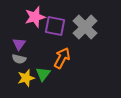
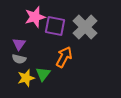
orange arrow: moved 2 px right, 1 px up
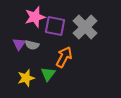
gray semicircle: moved 13 px right, 14 px up
green triangle: moved 5 px right
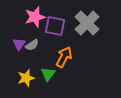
gray cross: moved 2 px right, 4 px up
gray semicircle: rotated 48 degrees counterclockwise
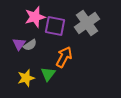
gray cross: rotated 10 degrees clockwise
gray semicircle: moved 2 px left
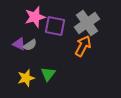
purple triangle: rotated 40 degrees counterclockwise
orange arrow: moved 19 px right, 11 px up
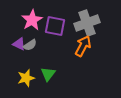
pink star: moved 3 px left, 3 px down; rotated 15 degrees counterclockwise
gray cross: rotated 15 degrees clockwise
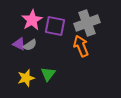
orange arrow: moved 2 px left; rotated 50 degrees counterclockwise
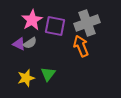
gray semicircle: moved 2 px up
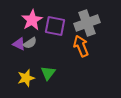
green triangle: moved 1 px up
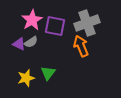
gray semicircle: moved 1 px right, 1 px up
